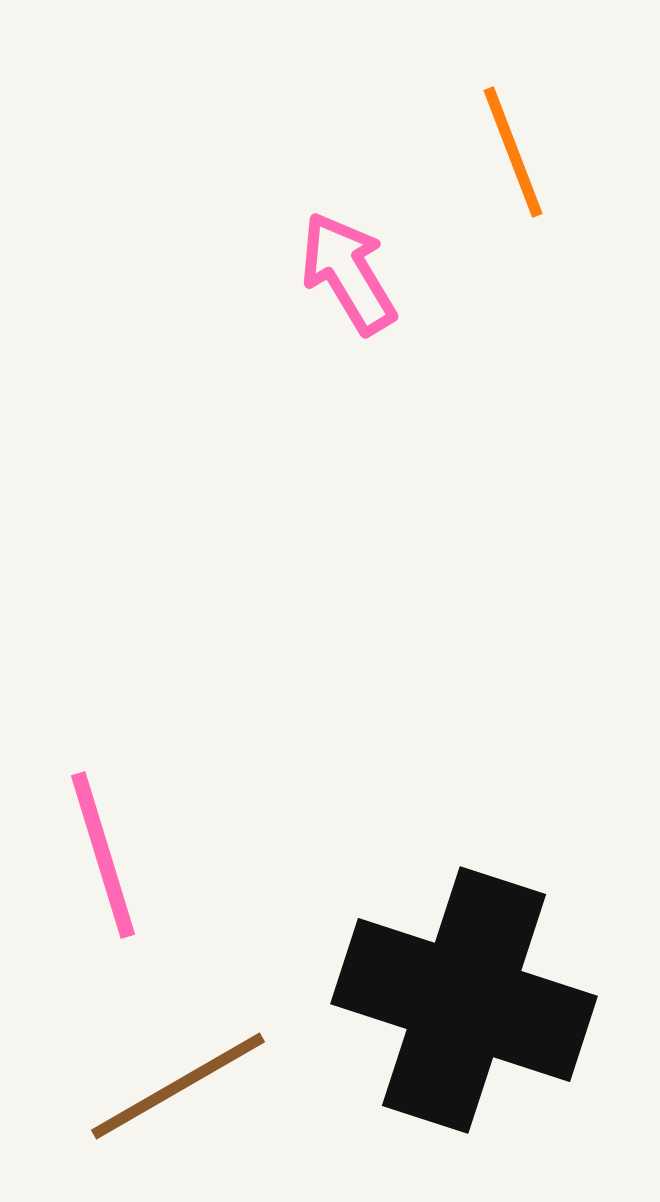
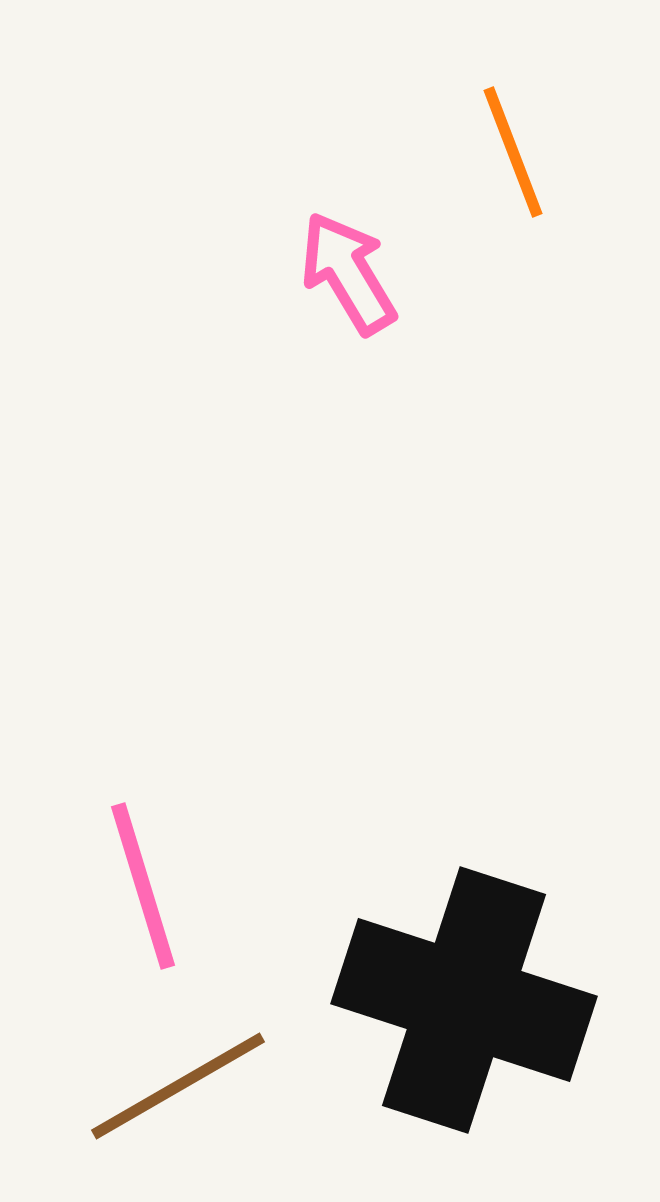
pink line: moved 40 px right, 31 px down
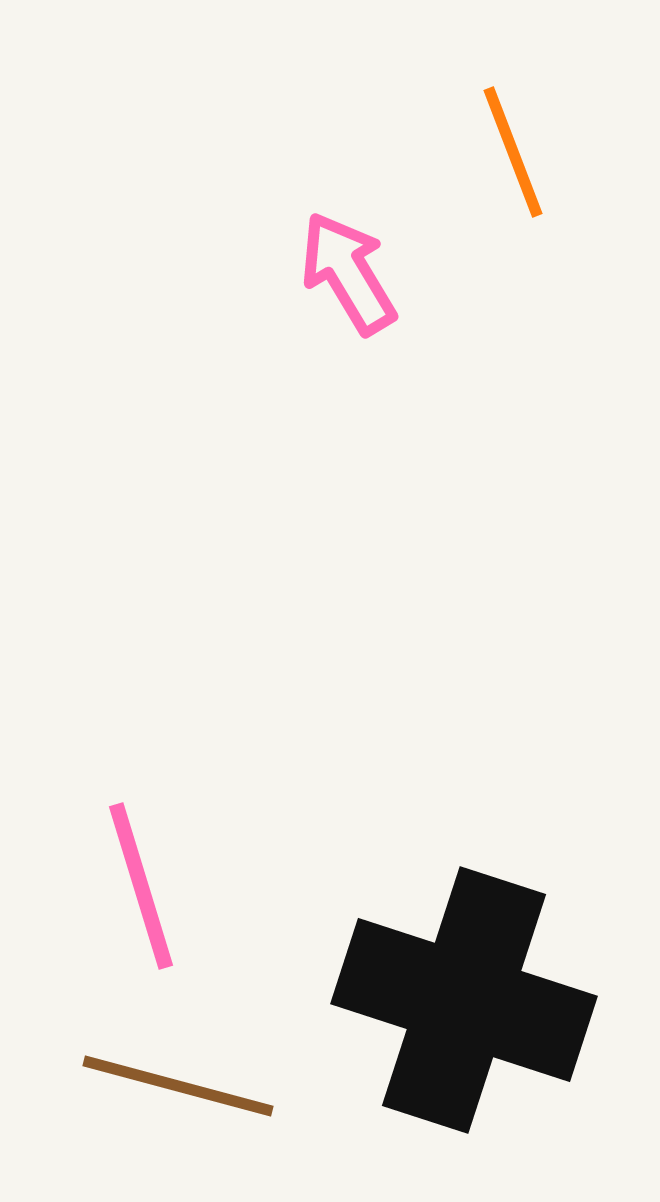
pink line: moved 2 px left
brown line: rotated 45 degrees clockwise
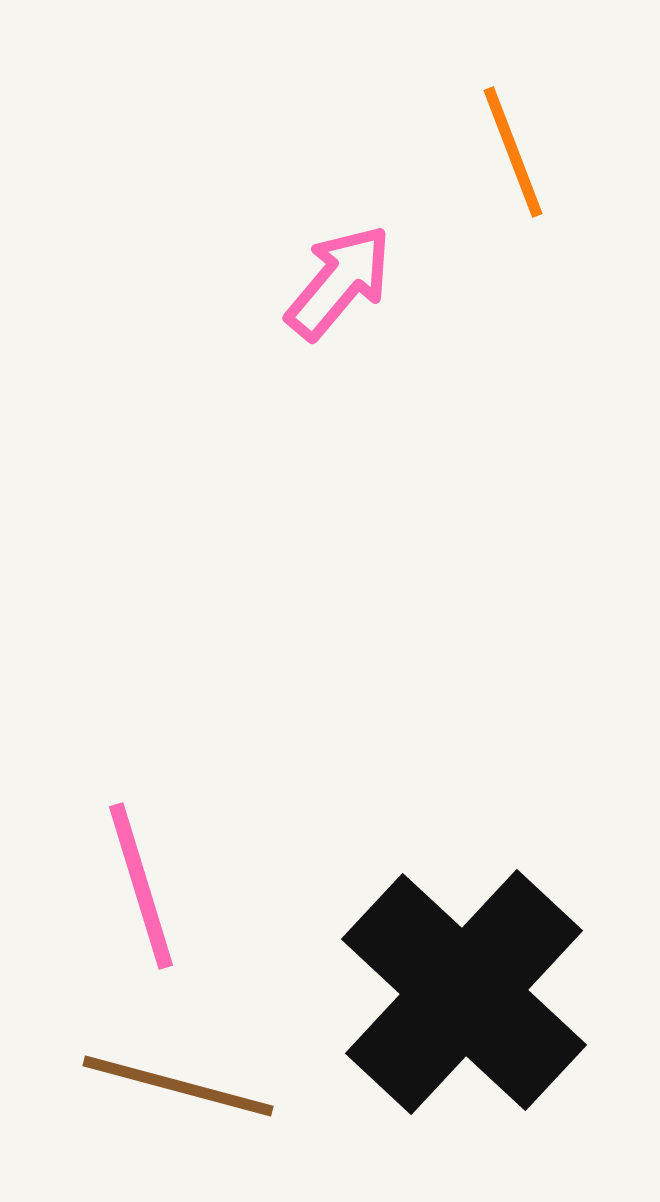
pink arrow: moved 9 px left, 9 px down; rotated 71 degrees clockwise
black cross: moved 8 px up; rotated 25 degrees clockwise
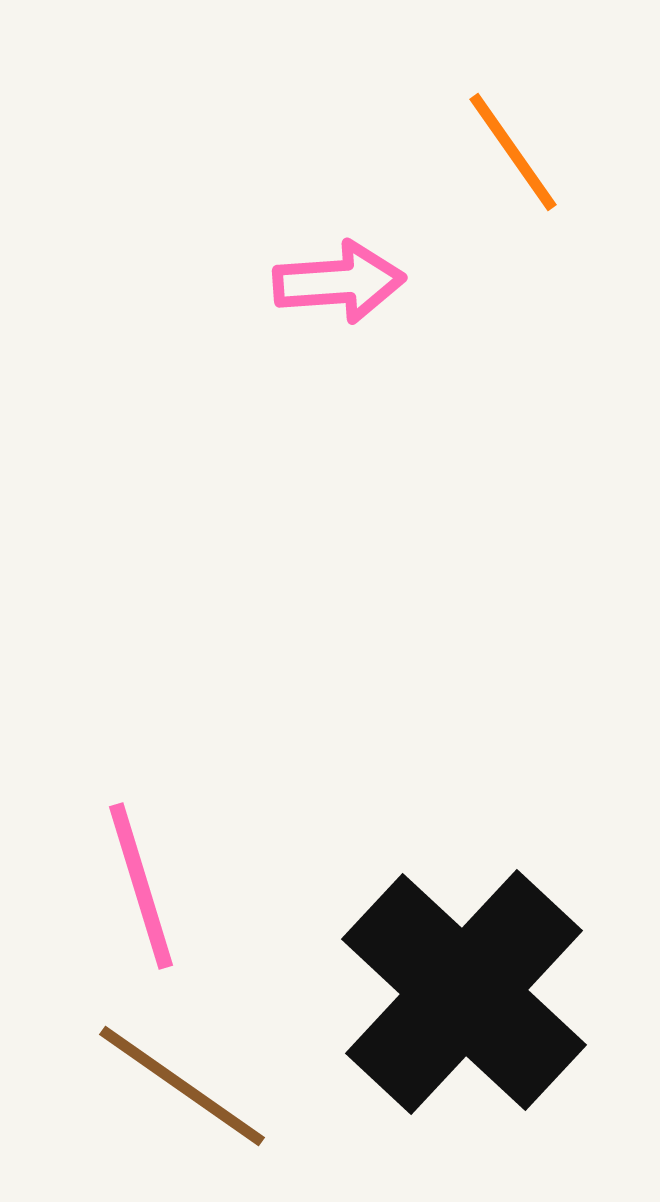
orange line: rotated 14 degrees counterclockwise
pink arrow: rotated 46 degrees clockwise
brown line: moved 4 px right; rotated 20 degrees clockwise
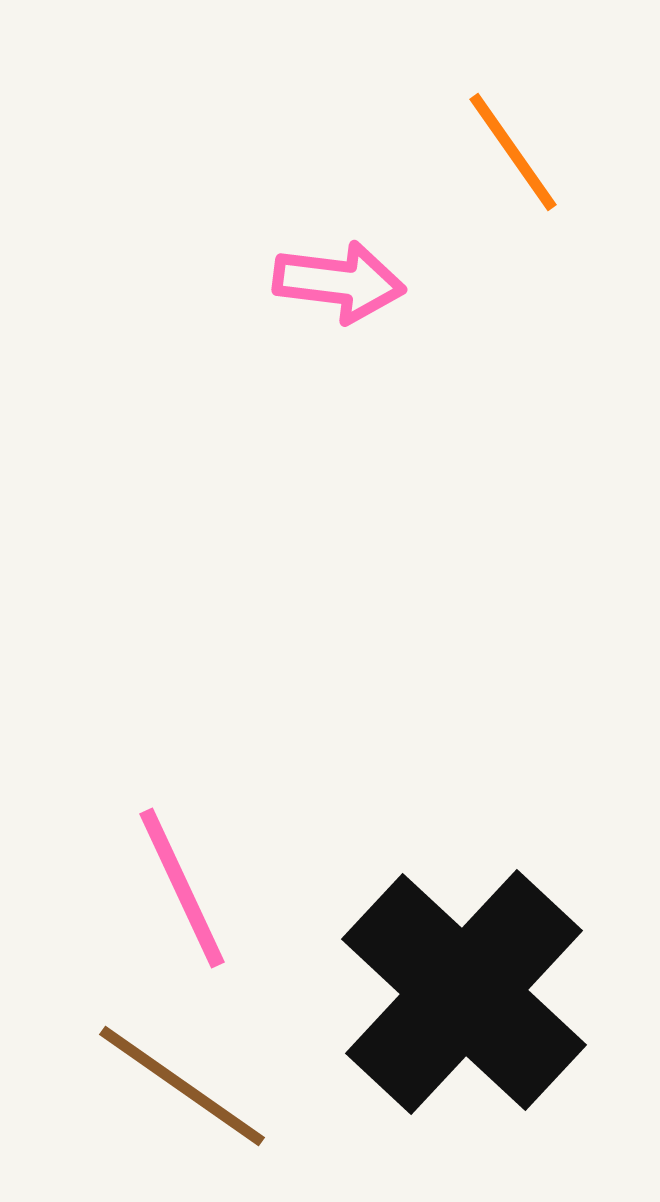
pink arrow: rotated 11 degrees clockwise
pink line: moved 41 px right, 2 px down; rotated 8 degrees counterclockwise
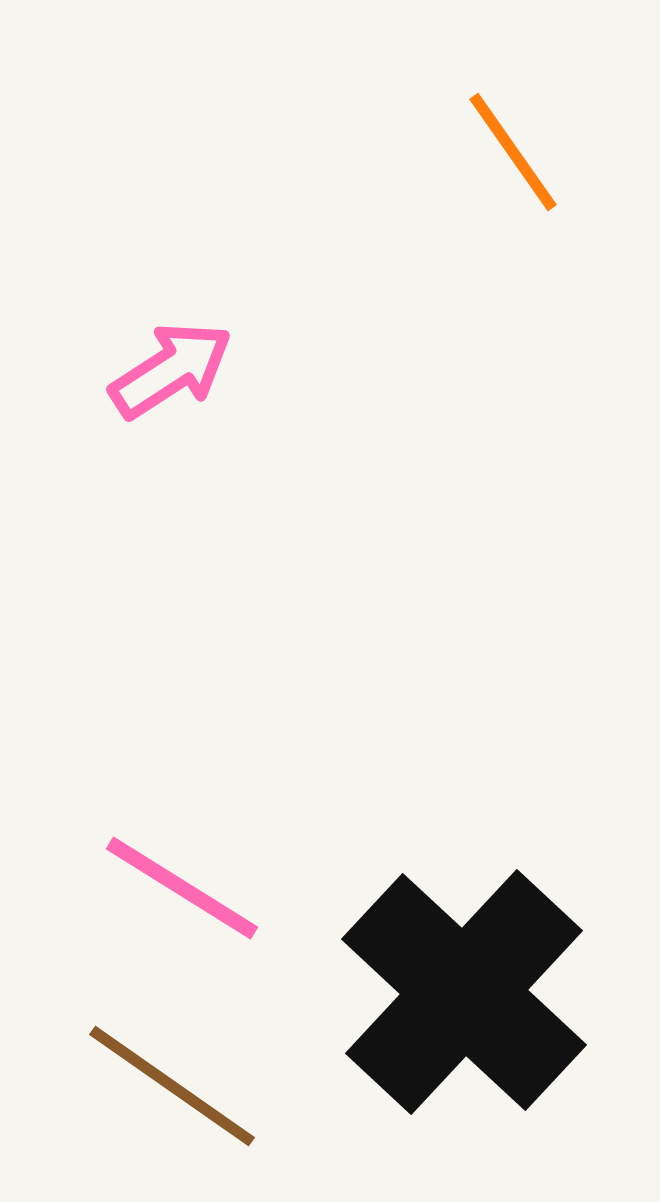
pink arrow: moved 168 px left, 88 px down; rotated 40 degrees counterclockwise
pink line: rotated 33 degrees counterclockwise
brown line: moved 10 px left
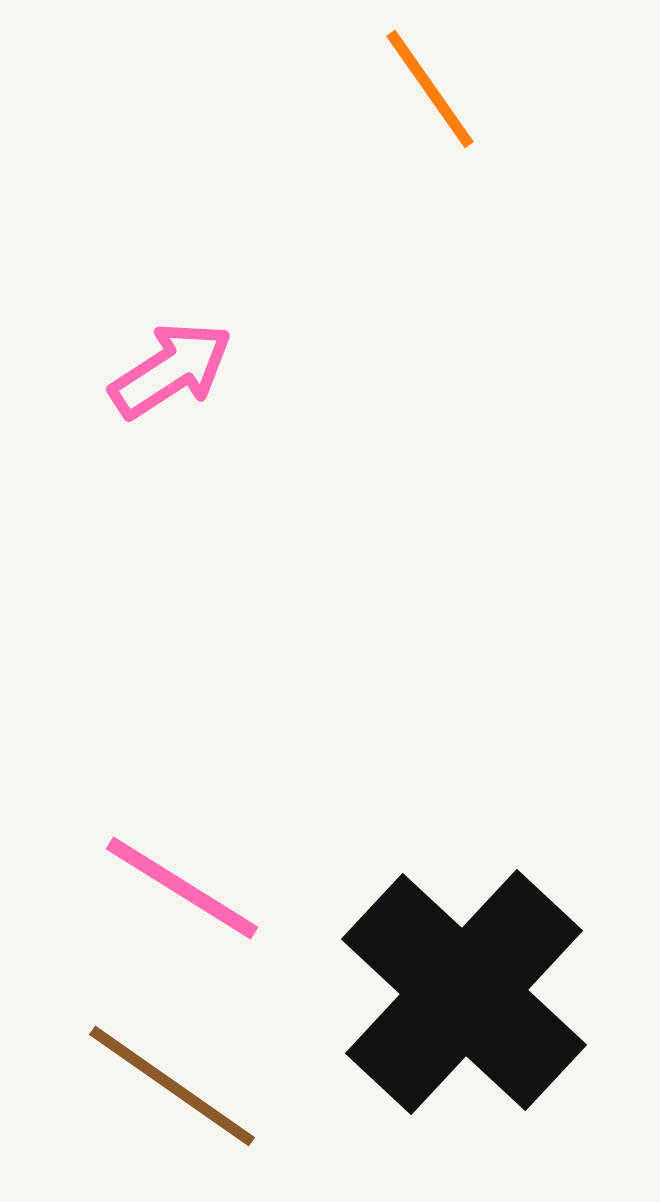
orange line: moved 83 px left, 63 px up
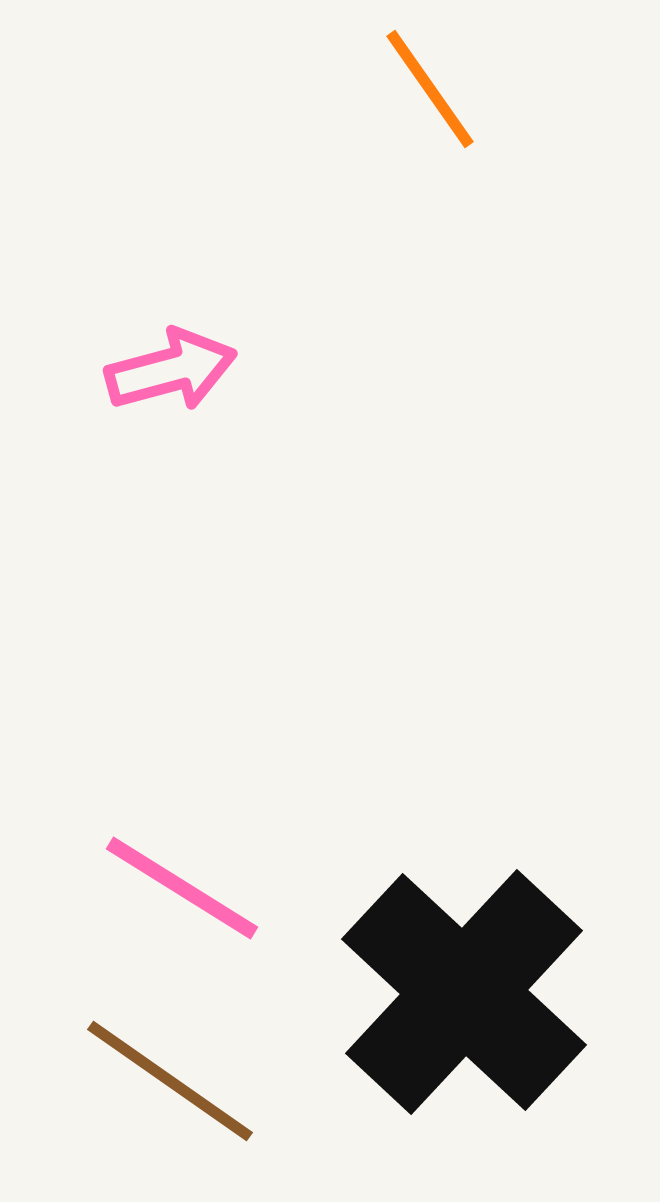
pink arrow: rotated 18 degrees clockwise
brown line: moved 2 px left, 5 px up
